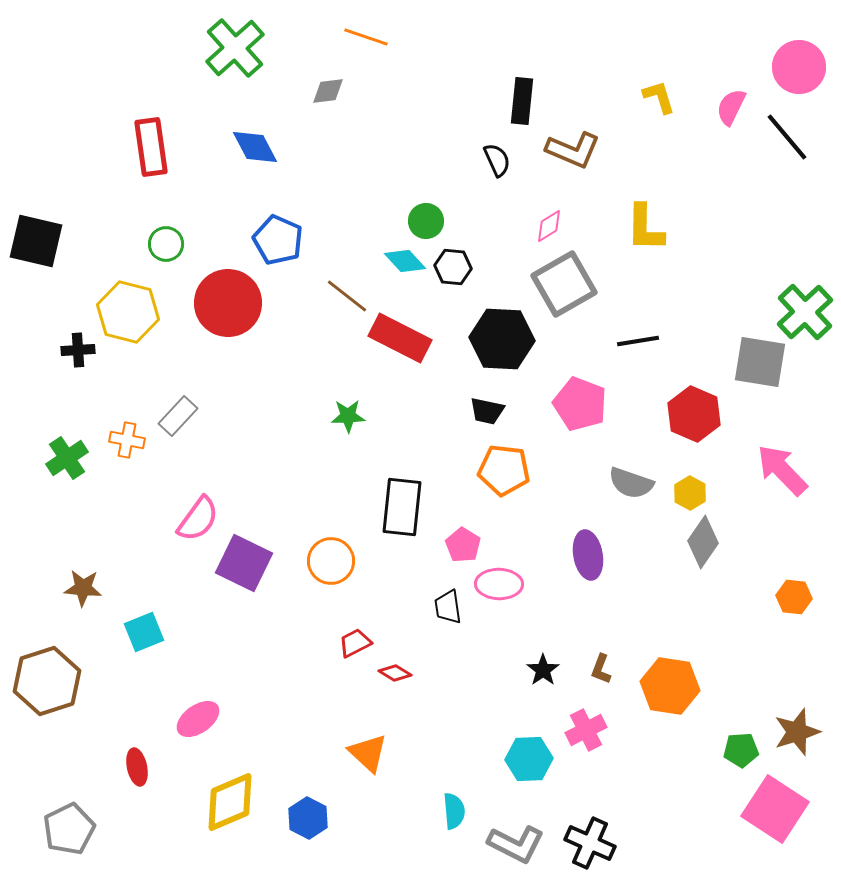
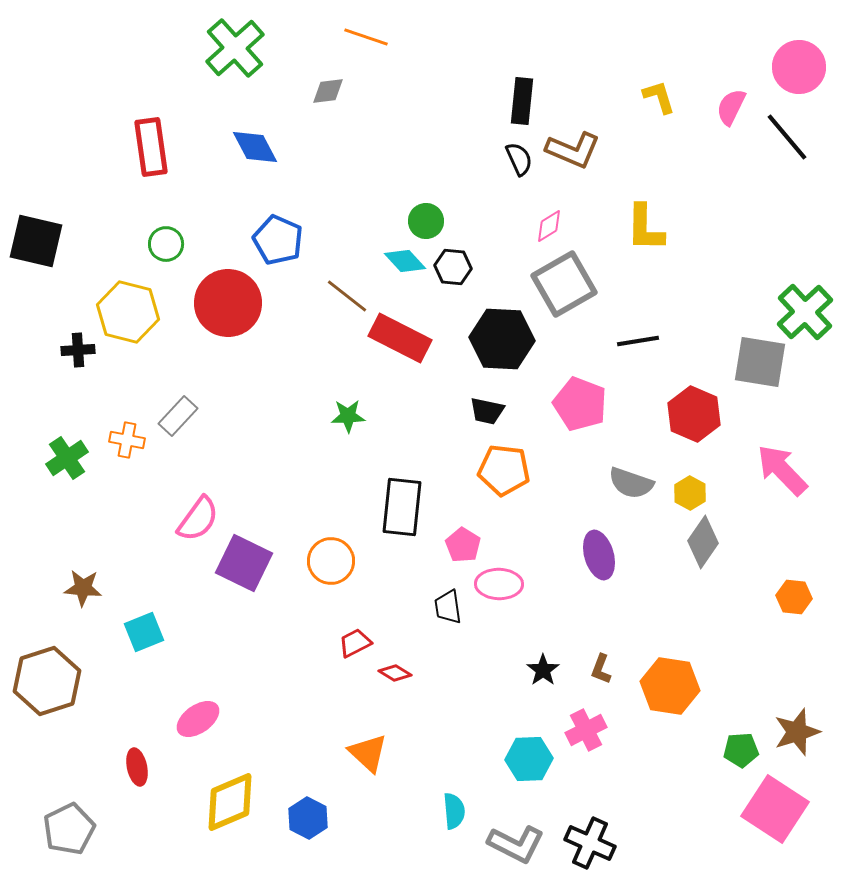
black semicircle at (497, 160): moved 22 px right, 1 px up
purple ellipse at (588, 555): moved 11 px right; rotated 6 degrees counterclockwise
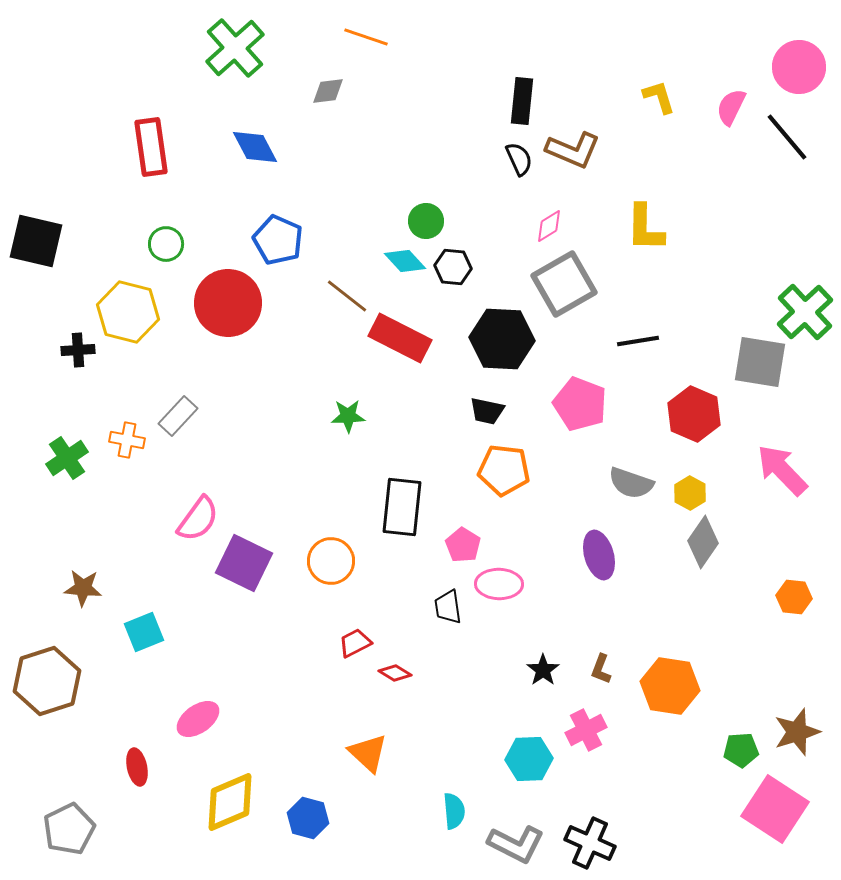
blue hexagon at (308, 818): rotated 12 degrees counterclockwise
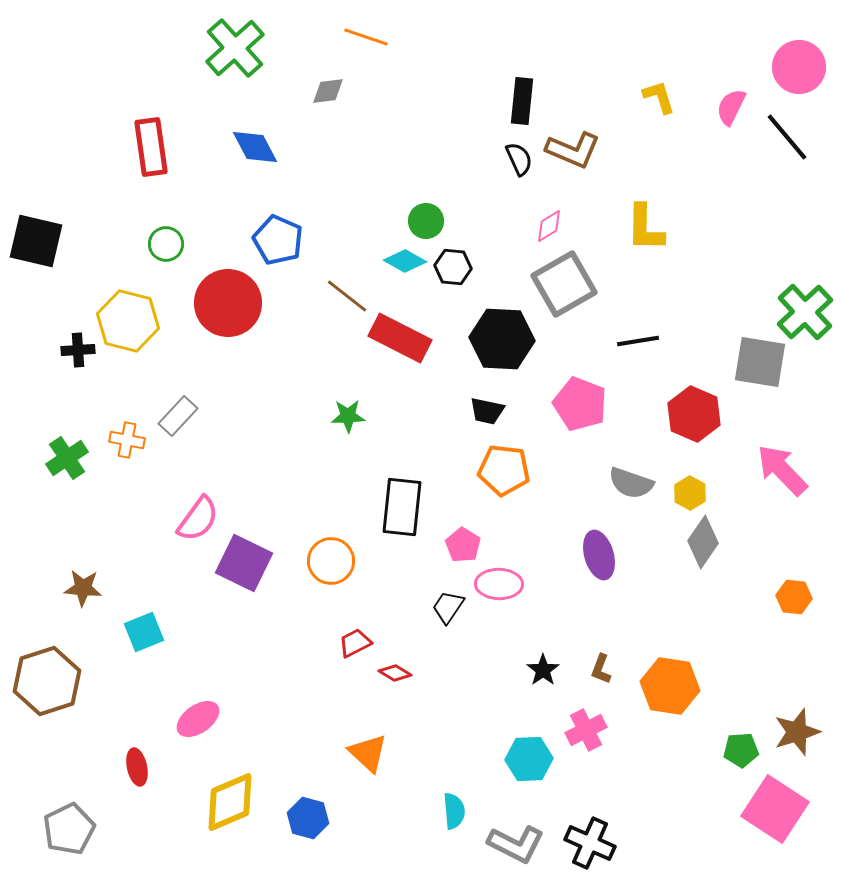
cyan diamond at (405, 261): rotated 18 degrees counterclockwise
yellow hexagon at (128, 312): moved 9 px down
black trapezoid at (448, 607): rotated 42 degrees clockwise
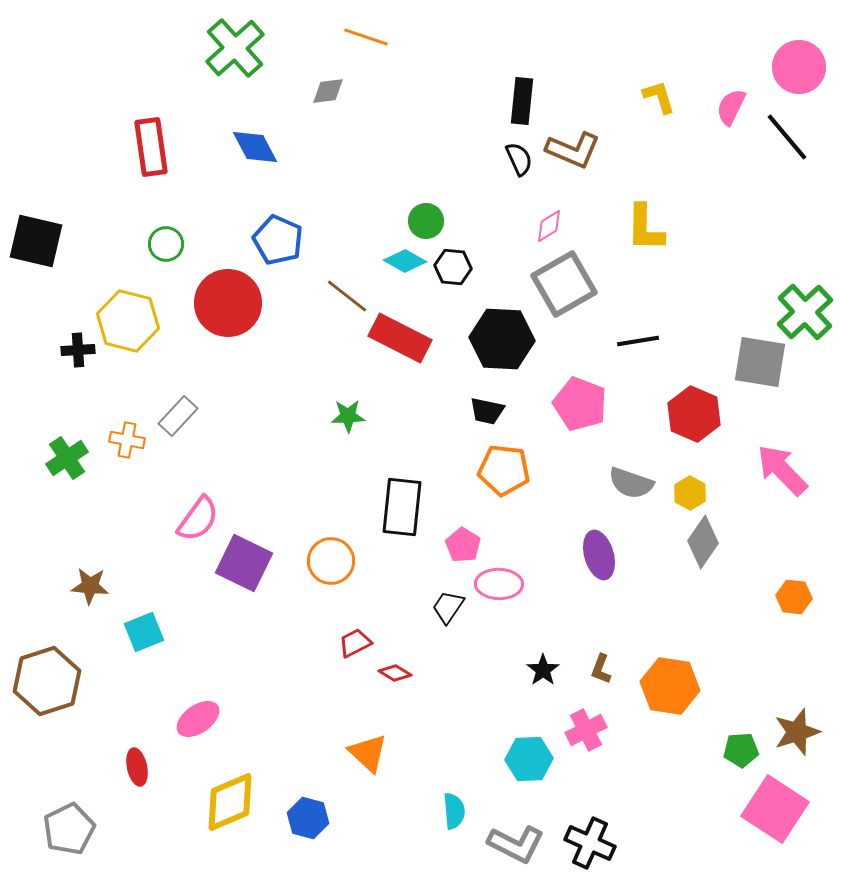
brown star at (83, 588): moved 7 px right, 2 px up
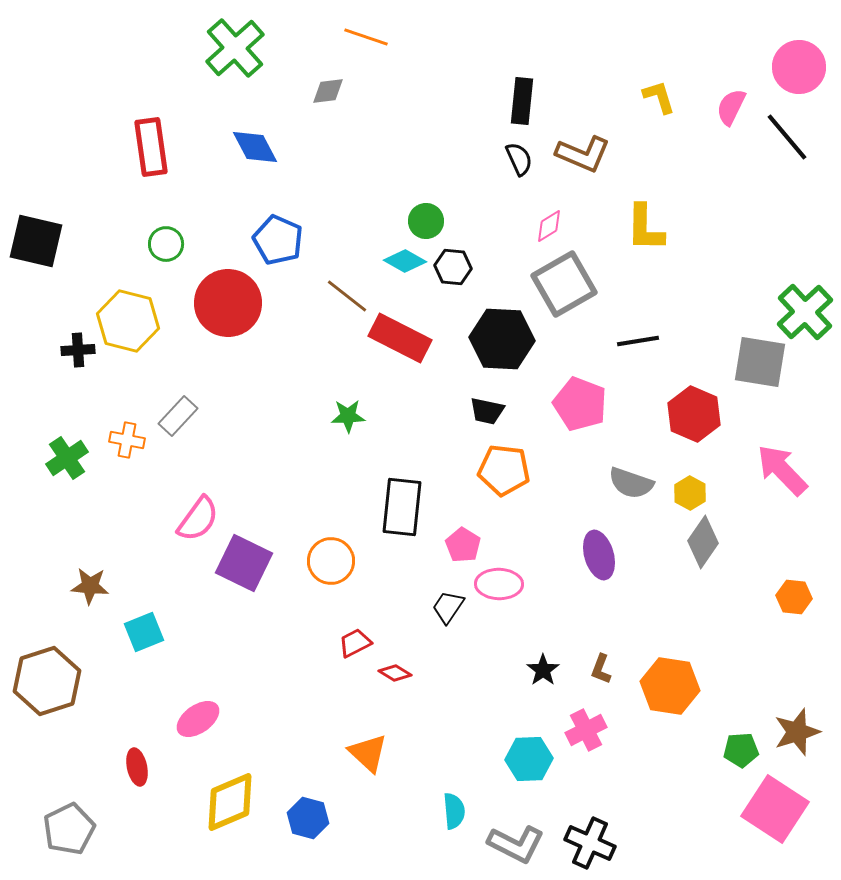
brown L-shape at (573, 150): moved 10 px right, 4 px down
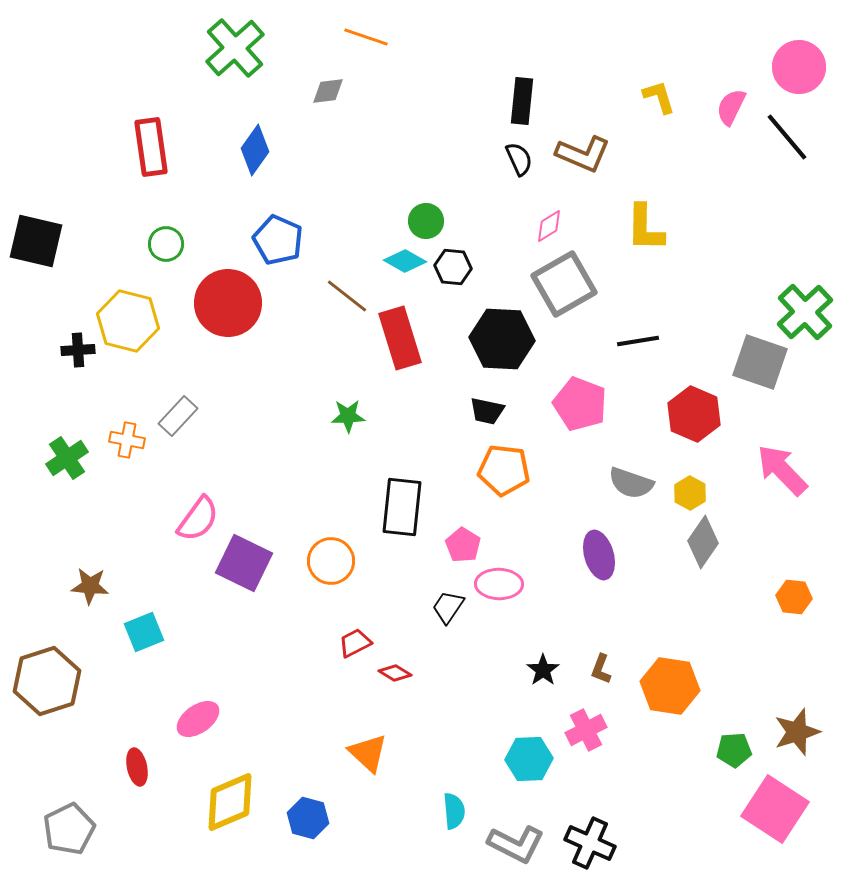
blue diamond at (255, 147): moved 3 px down; rotated 63 degrees clockwise
red rectangle at (400, 338): rotated 46 degrees clockwise
gray square at (760, 362): rotated 10 degrees clockwise
green pentagon at (741, 750): moved 7 px left
